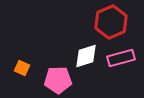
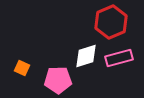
pink rectangle: moved 2 px left
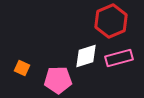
red hexagon: moved 1 px up
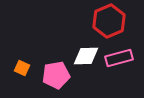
red hexagon: moved 2 px left
white diamond: rotated 16 degrees clockwise
pink pentagon: moved 2 px left, 5 px up; rotated 8 degrees counterclockwise
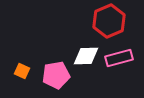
orange square: moved 3 px down
